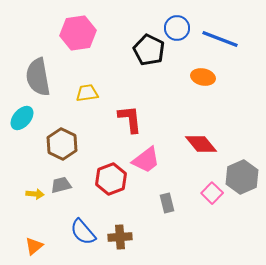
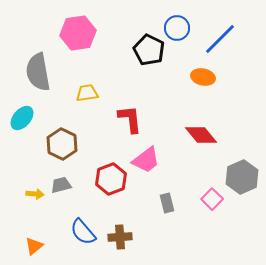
blue line: rotated 66 degrees counterclockwise
gray semicircle: moved 5 px up
red diamond: moved 9 px up
pink square: moved 6 px down
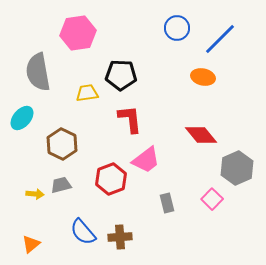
black pentagon: moved 28 px left, 25 px down; rotated 24 degrees counterclockwise
gray hexagon: moved 5 px left, 9 px up
orange triangle: moved 3 px left, 2 px up
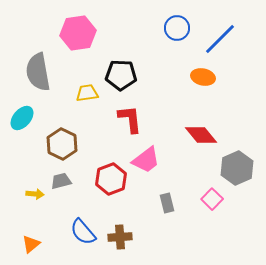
gray trapezoid: moved 4 px up
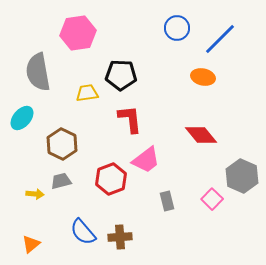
gray hexagon: moved 5 px right, 8 px down; rotated 12 degrees counterclockwise
gray rectangle: moved 2 px up
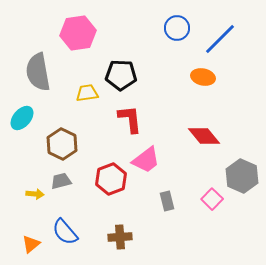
red diamond: moved 3 px right, 1 px down
blue semicircle: moved 18 px left
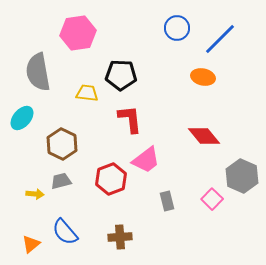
yellow trapezoid: rotated 15 degrees clockwise
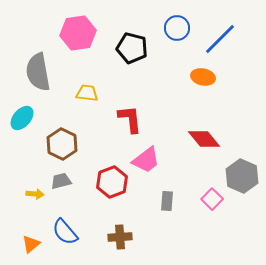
black pentagon: moved 11 px right, 27 px up; rotated 12 degrees clockwise
red diamond: moved 3 px down
red hexagon: moved 1 px right, 3 px down
gray rectangle: rotated 18 degrees clockwise
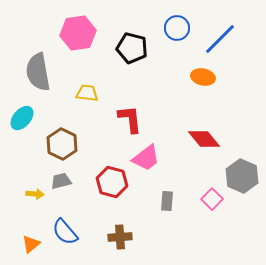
pink trapezoid: moved 2 px up
red hexagon: rotated 24 degrees counterclockwise
